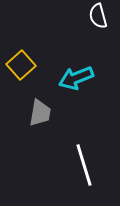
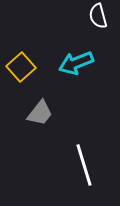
yellow square: moved 2 px down
cyan arrow: moved 15 px up
gray trapezoid: rotated 28 degrees clockwise
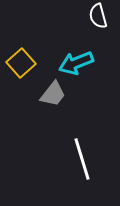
yellow square: moved 4 px up
gray trapezoid: moved 13 px right, 19 px up
white line: moved 2 px left, 6 px up
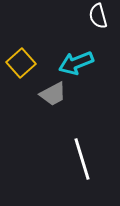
gray trapezoid: rotated 24 degrees clockwise
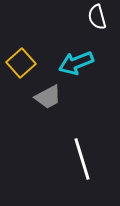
white semicircle: moved 1 px left, 1 px down
gray trapezoid: moved 5 px left, 3 px down
